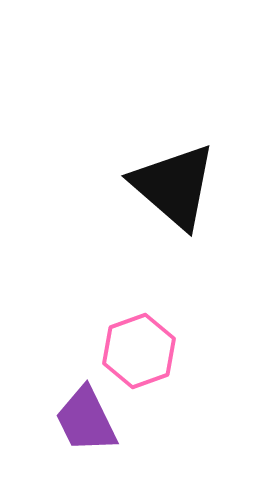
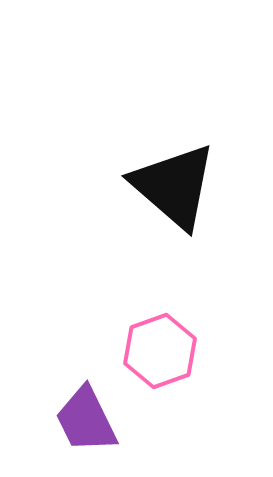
pink hexagon: moved 21 px right
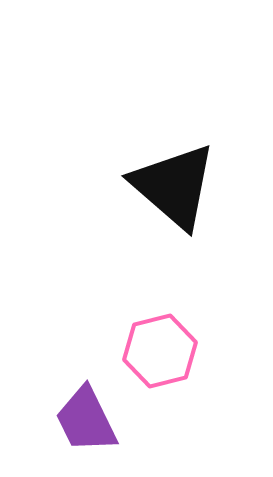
pink hexagon: rotated 6 degrees clockwise
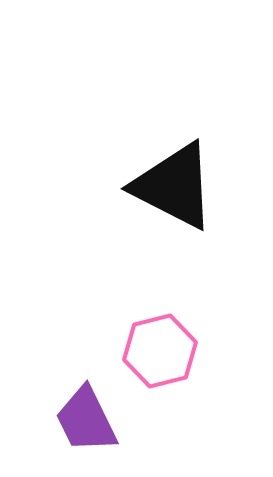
black triangle: rotated 14 degrees counterclockwise
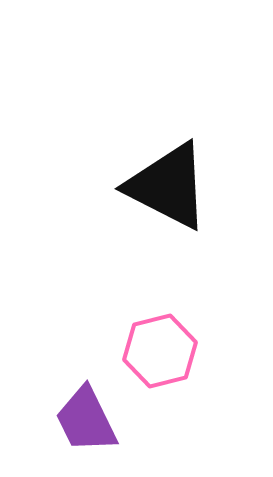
black triangle: moved 6 px left
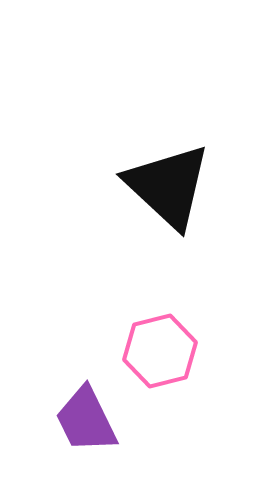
black triangle: rotated 16 degrees clockwise
